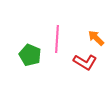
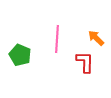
green pentagon: moved 10 px left
red L-shape: rotated 120 degrees counterclockwise
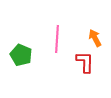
orange arrow: moved 1 px left; rotated 18 degrees clockwise
green pentagon: moved 1 px right
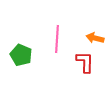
orange arrow: rotated 48 degrees counterclockwise
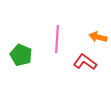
orange arrow: moved 3 px right, 1 px up
red L-shape: rotated 55 degrees counterclockwise
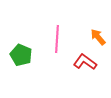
orange arrow: rotated 36 degrees clockwise
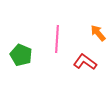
orange arrow: moved 4 px up
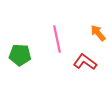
pink line: rotated 16 degrees counterclockwise
green pentagon: moved 1 px left; rotated 20 degrees counterclockwise
